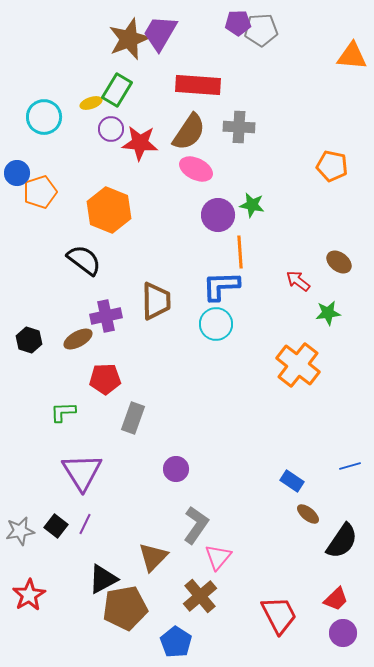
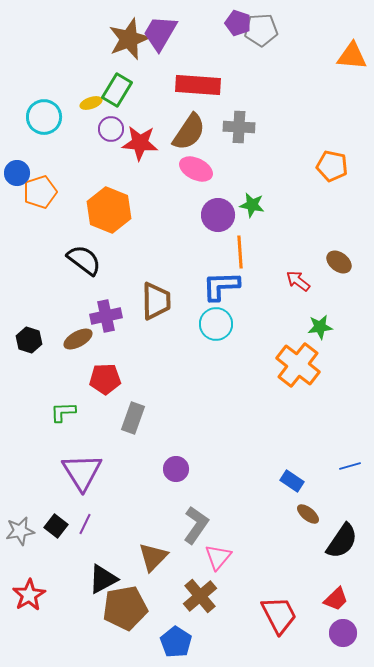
purple pentagon at (238, 23): rotated 20 degrees clockwise
green star at (328, 313): moved 8 px left, 14 px down
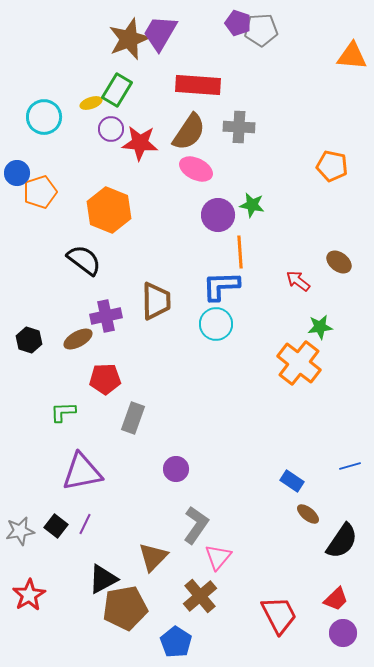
orange cross at (298, 365): moved 1 px right, 2 px up
purple triangle at (82, 472): rotated 51 degrees clockwise
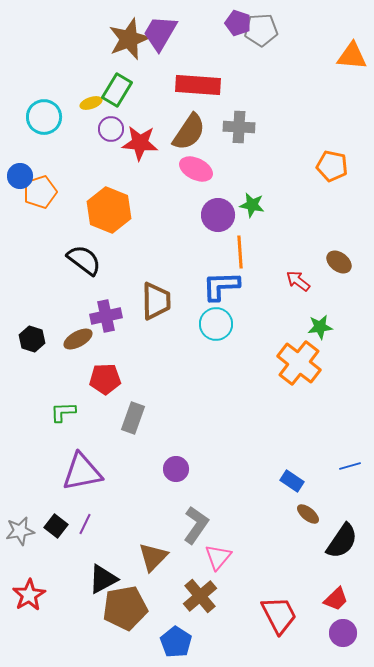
blue circle at (17, 173): moved 3 px right, 3 px down
black hexagon at (29, 340): moved 3 px right, 1 px up
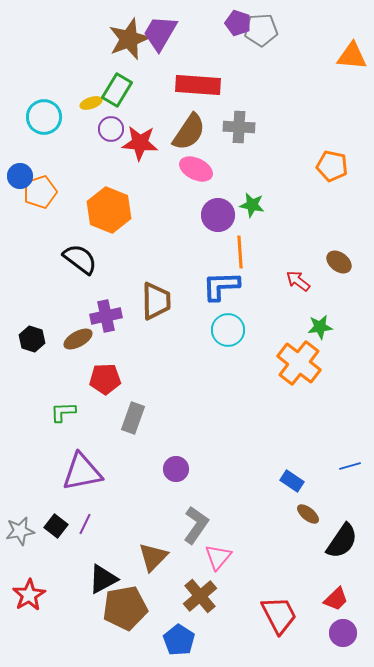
black semicircle at (84, 260): moved 4 px left, 1 px up
cyan circle at (216, 324): moved 12 px right, 6 px down
blue pentagon at (176, 642): moved 3 px right, 2 px up
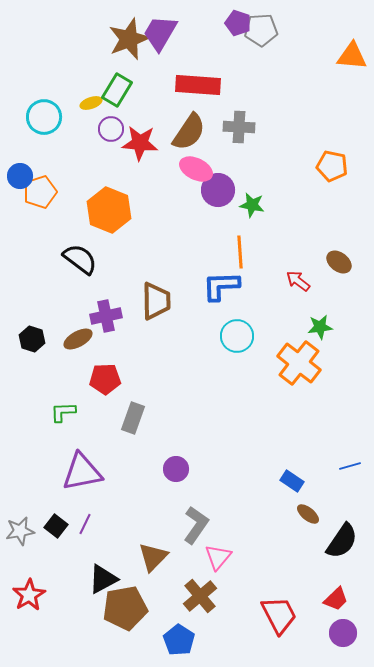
purple circle at (218, 215): moved 25 px up
cyan circle at (228, 330): moved 9 px right, 6 px down
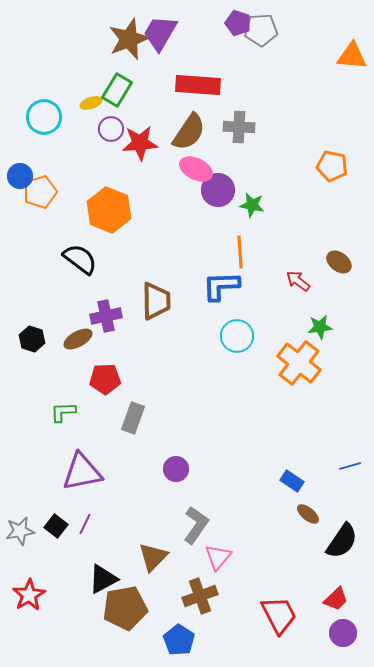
red star at (140, 143): rotated 9 degrees counterclockwise
brown cross at (200, 596): rotated 20 degrees clockwise
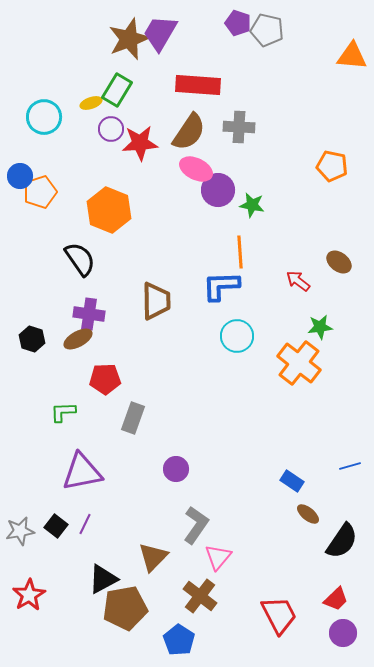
gray pentagon at (261, 30): moved 6 px right; rotated 16 degrees clockwise
black semicircle at (80, 259): rotated 18 degrees clockwise
purple cross at (106, 316): moved 17 px left, 2 px up; rotated 20 degrees clockwise
brown cross at (200, 596): rotated 32 degrees counterclockwise
